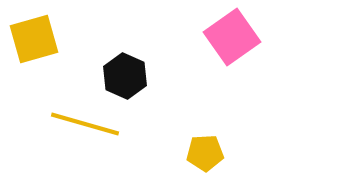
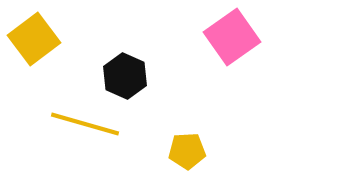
yellow square: rotated 21 degrees counterclockwise
yellow pentagon: moved 18 px left, 2 px up
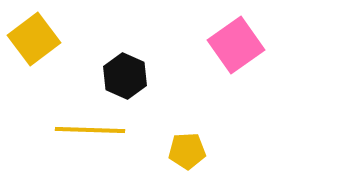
pink square: moved 4 px right, 8 px down
yellow line: moved 5 px right, 6 px down; rotated 14 degrees counterclockwise
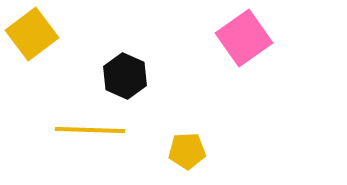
yellow square: moved 2 px left, 5 px up
pink square: moved 8 px right, 7 px up
